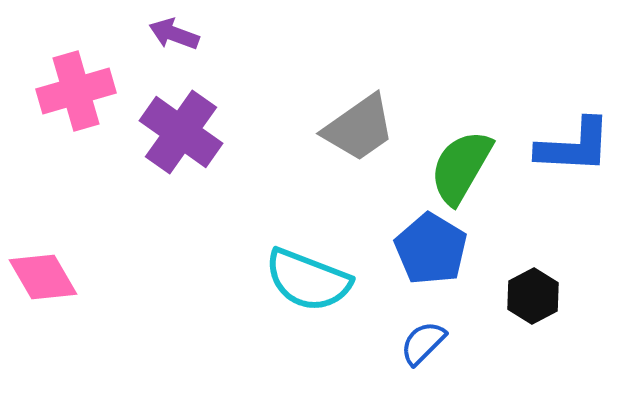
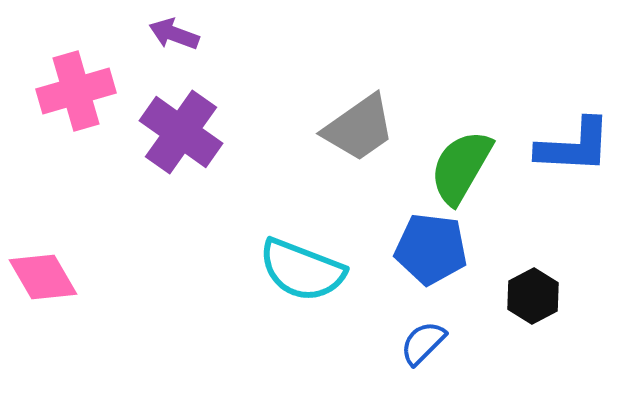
blue pentagon: rotated 24 degrees counterclockwise
cyan semicircle: moved 6 px left, 10 px up
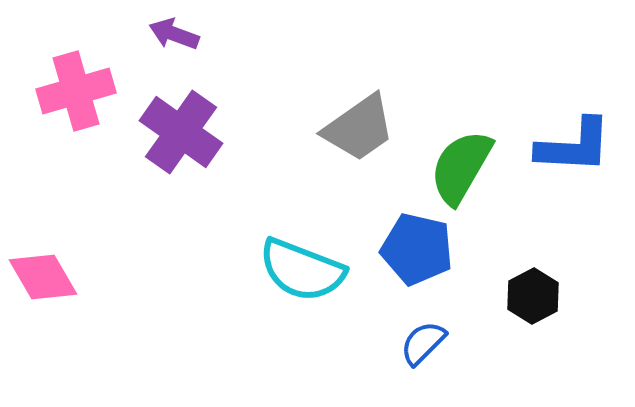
blue pentagon: moved 14 px left; rotated 6 degrees clockwise
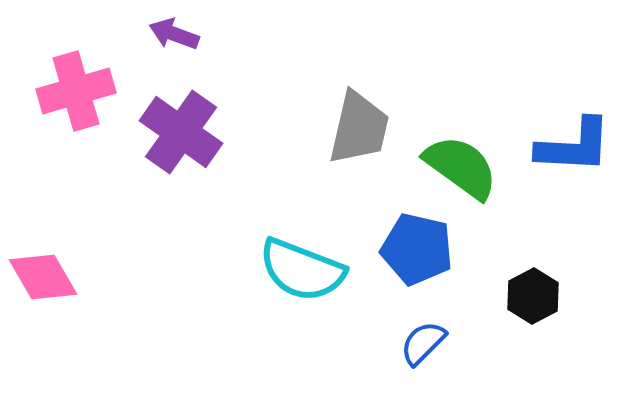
gray trapezoid: rotated 42 degrees counterclockwise
green semicircle: rotated 96 degrees clockwise
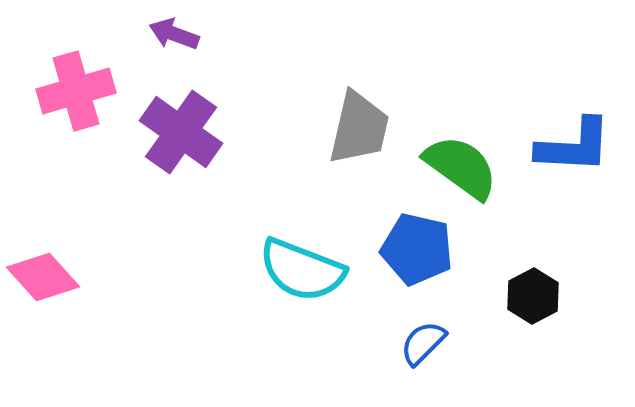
pink diamond: rotated 12 degrees counterclockwise
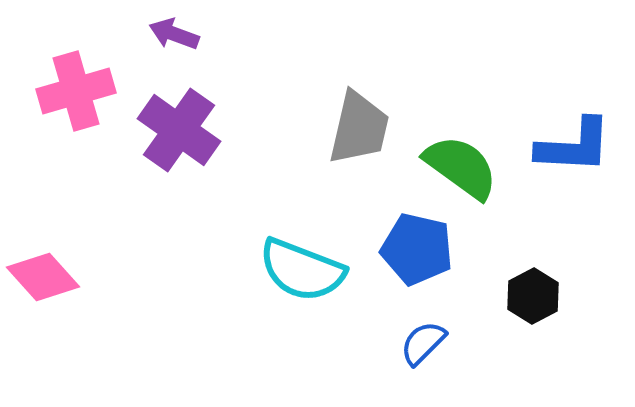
purple cross: moved 2 px left, 2 px up
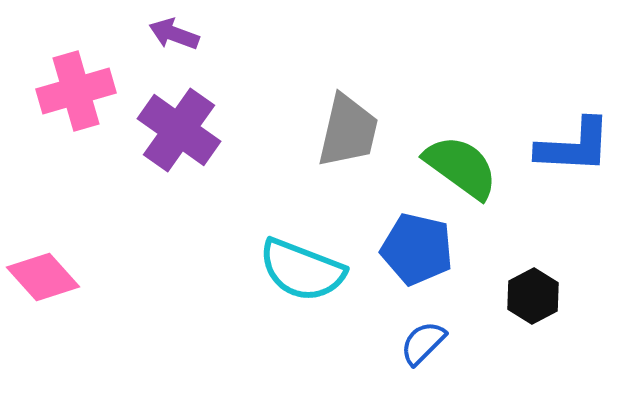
gray trapezoid: moved 11 px left, 3 px down
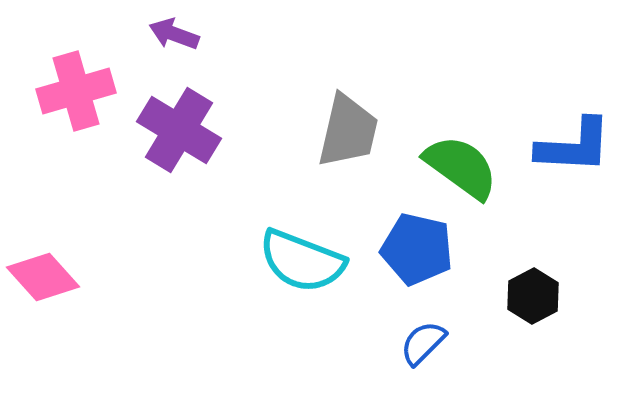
purple cross: rotated 4 degrees counterclockwise
cyan semicircle: moved 9 px up
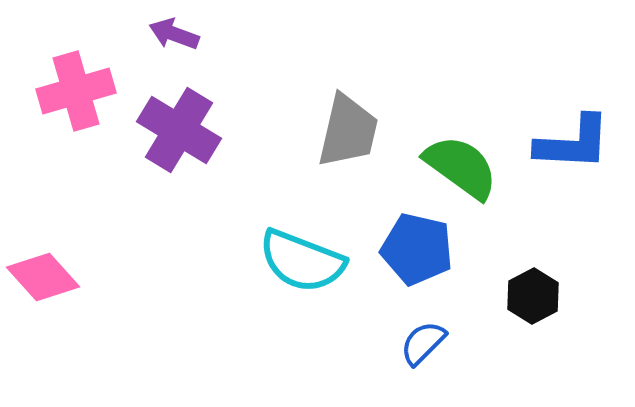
blue L-shape: moved 1 px left, 3 px up
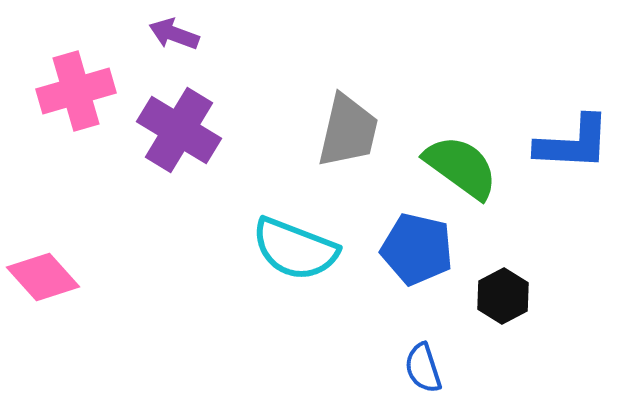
cyan semicircle: moved 7 px left, 12 px up
black hexagon: moved 30 px left
blue semicircle: moved 25 px down; rotated 63 degrees counterclockwise
